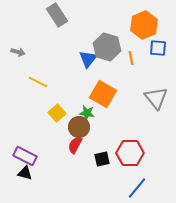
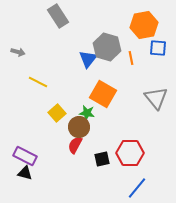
gray rectangle: moved 1 px right, 1 px down
orange hexagon: rotated 12 degrees clockwise
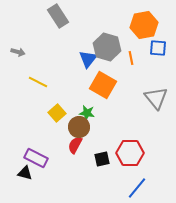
orange square: moved 9 px up
purple rectangle: moved 11 px right, 2 px down
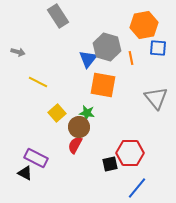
orange square: rotated 20 degrees counterclockwise
black square: moved 8 px right, 5 px down
black triangle: rotated 14 degrees clockwise
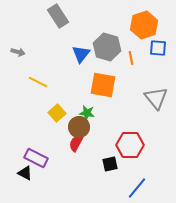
orange hexagon: rotated 8 degrees counterclockwise
blue triangle: moved 7 px left, 5 px up
red semicircle: moved 1 px right, 2 px up
red hexagon: moved 8 px up
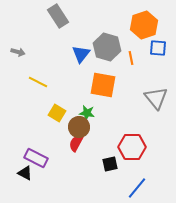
yellow square: rotated 18 degrees counterclockwise
red hexagon: moved 2 px right, 2 px down
